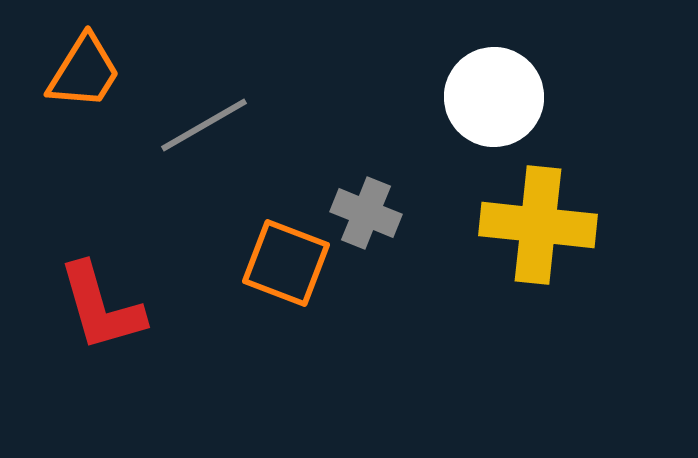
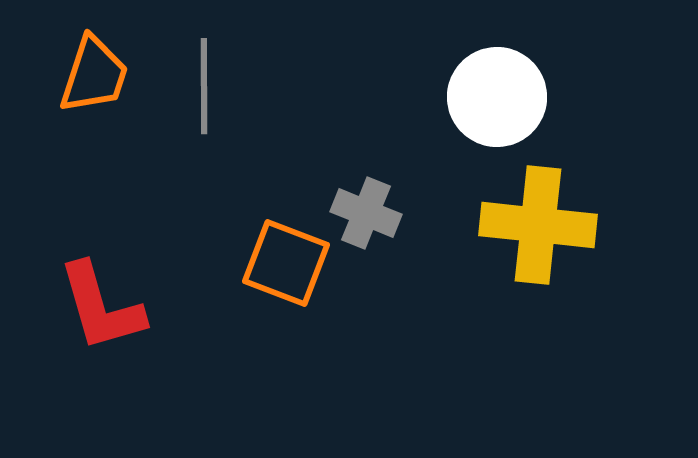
orange trapezoid: moved 10 px right, 3 px down; rotated 14 degrees counterclockwise
white circle: moved 3 px right
gray line: moved 39 px up; rotated 60 degrees counterclockwise
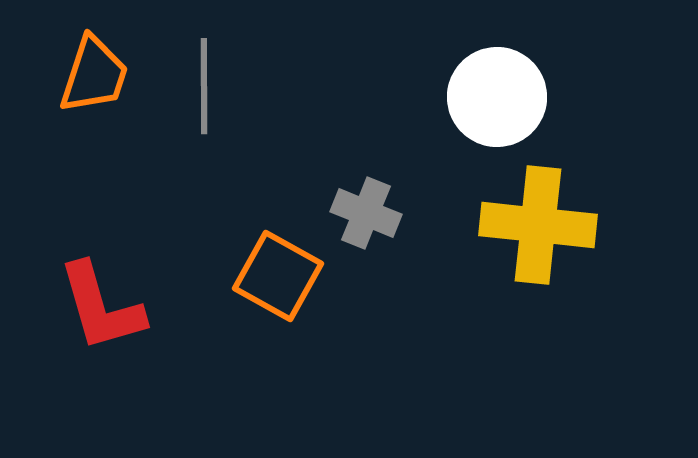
orange square: moved 8 px left, 13 px down; rotated 8 degrees clockwise
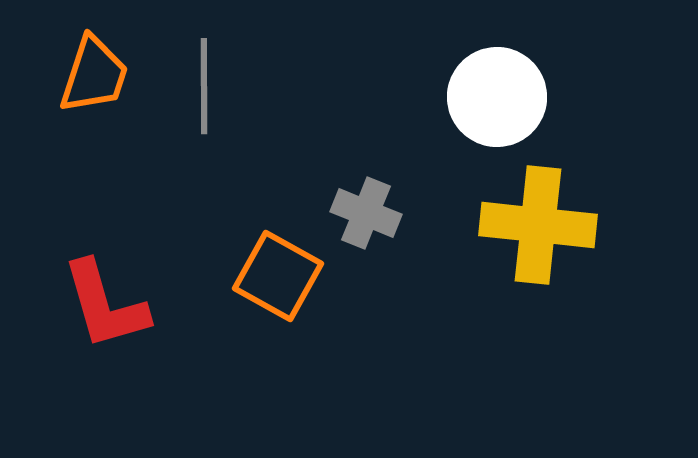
red L-shape: moved 4 px right, 2 px up
